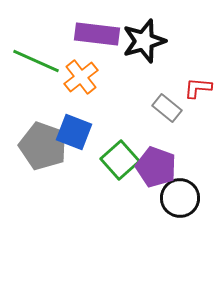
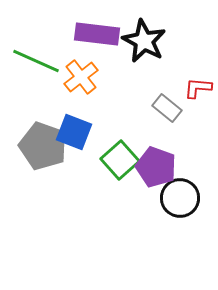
black star: rotated 27 degrees counterclockwise
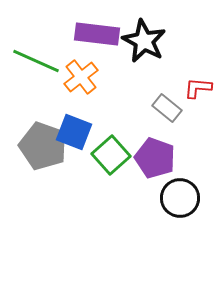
green square: moved 9 px left, 5 px up
purple pentagon: moved 1 px left, 9 px up
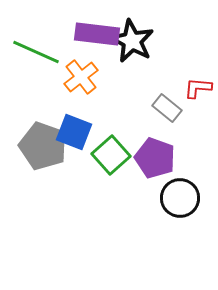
black star: moved 12 px left
green line: moved 9 px up
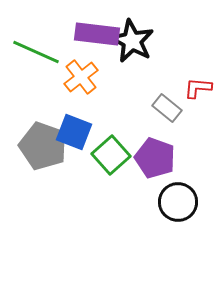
black circle: moved 2 px left, 4 px down
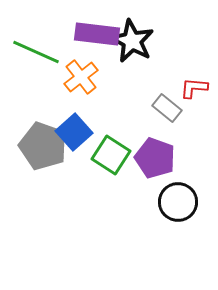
red L-shape: moved 4 px left
blue square: rotated 27 degrees clockwise
green square: rotated 15 degrees counterclockwise
